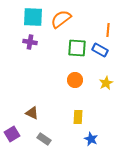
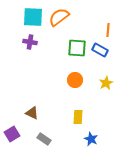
orange semicircle: moved 2 px left, 2 px up
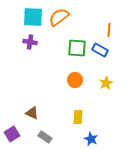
orange line: moved 1 px right
gray rectangle: moved 1 px right, 2 px up
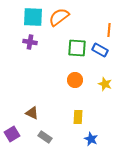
yellow star: moved 1 px left, 1 px down; rotated 24 degrees counterclockwise
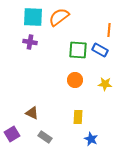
green square: moved 1 px right, 2 px down
yellow star: rotated 16 degrees counterclockwise
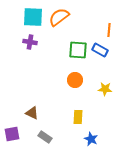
yellow star: moved 5 px down
purple square: rotated 21 degrees clockwise
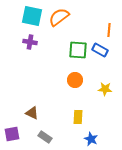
cyan square: moved 1 px left, 1 px up; rotated 10 degrees clockwise
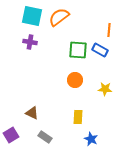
purple square: moved 1 px left, 1 px down; rotated 21 degrees counterclockwise
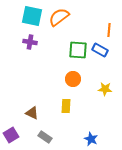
orange circle: moved 2 px left, 1 px up
yellow rectangle: moved 12 px left, 11 px up
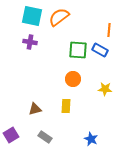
brown triangle: moved 3 px right, 4 px up; rotated 40 degrees counterclockwise
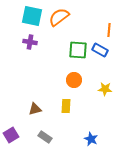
orange circle: moved 1 px right, 1 px down
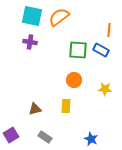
blue rectangle: moved 1 px right
